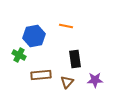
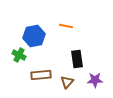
black rectangle: moved 2 px right
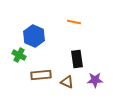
orange line: moved 8 px right, 4 px up
blue hexagon: rotated 25 degrees counterclockwise
brown triangle: rotated 48 degrees counterclockwise
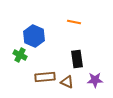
green cross: moved 1 px right
brown rectangle: moved 4 px right, 2 px down
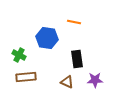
blue hexagon: moved 13 px right, 2 px down; rotated 15 degrees counterclockwise
green cross: moved 1 px left
brown rectangle: moved 19 px left
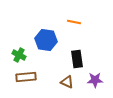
blue hexagon: moved 1 px left, 2 px down
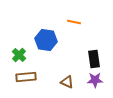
green cross: rotated 16 degrees clockwise
black rectangle: moved 17 px right
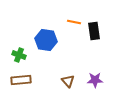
green cross: rotated 24 degrees counterclockwise
black rectangle: moved 28 px up
brown rectangle: moved 5 px left, 3 px down
brown triangle: moved 1 px right, 1 px up; rotated 24 degrees clockwise
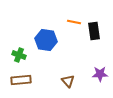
purple star: moved 5 px right, 6 px up
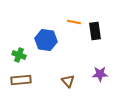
black rectangle: moved 1 px right
